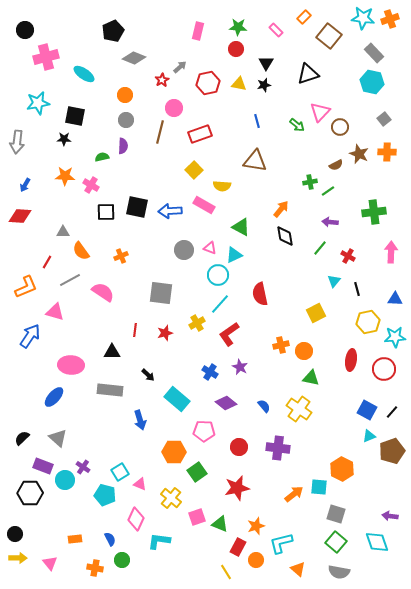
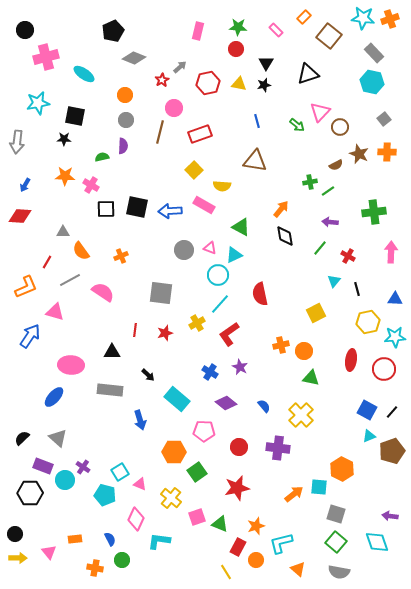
black square at (106, 212): moved 3 px up
yellow cross at (299, 409): moved 2 px right, 6 px down; rotated 10 degrees clockwise
pink triangle at (50, 563): moved 1 px left, 11 px up
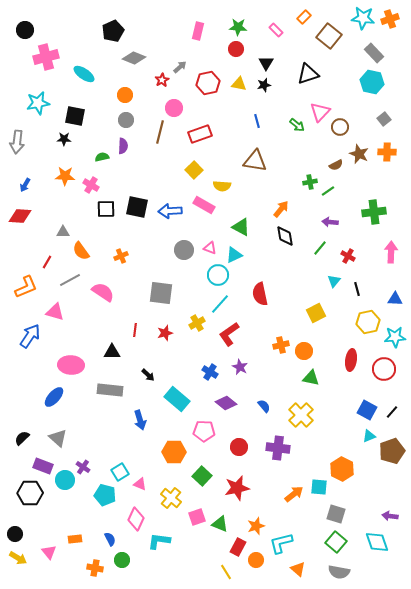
green square at (197, 472): moved 5 px right, 4 px down; rotated 12 degrees counterclockwise
yellow arrow at (18, 558): rotated 30 degrees clockwise
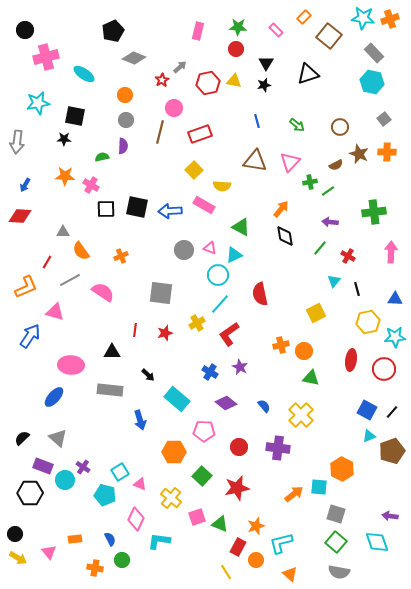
yellow triangle at (239, 84): moved 5 px left, 3 px up
pink triangle at (320, 112): moved 30 px left, 50 px down
orange triangle at (298, 569): moved 8 px left, 5 px down
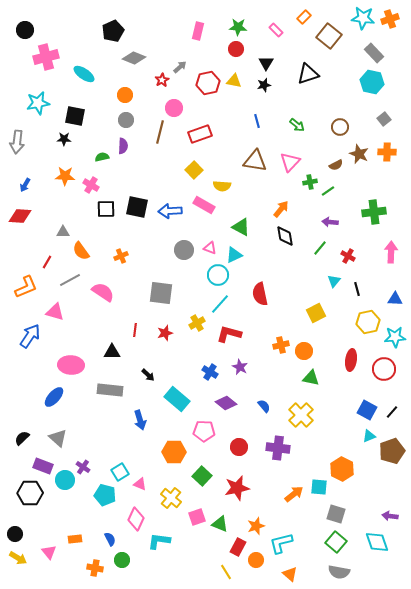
red L-shape at (229, 334): rotated 50 degrees clockwise
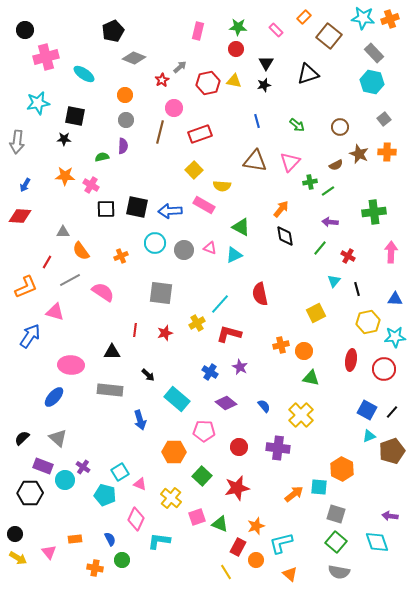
cyan circle at (218, 275): moved 63 px left, 32 px up
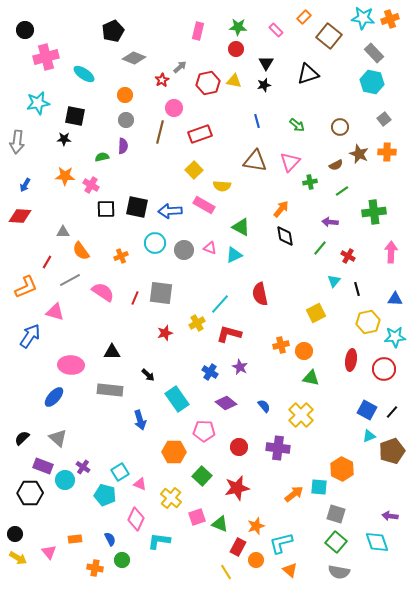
green line at (328, 191): moved 14 px right
red line at (135, 330): moved 32 px up; rotated 16 degrees clockwise
cyan rectangle at (177, 399): rotated 15 degrees clockwise
orange triangle at (290, 574): moved 4 px up
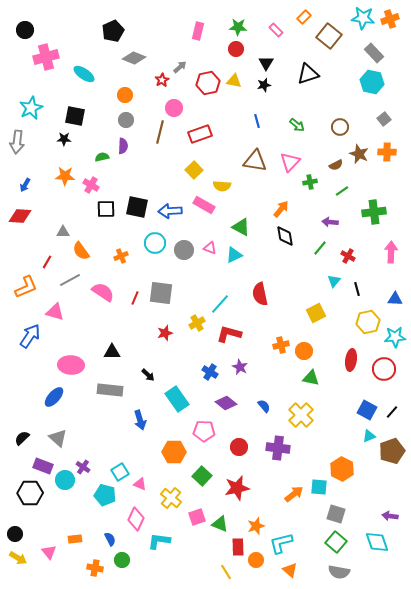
cyan star at (38, 103): moved 7 px left, 5 px down; rotated 15 degrees counterclockwise
red rectangle at (238, 547): rotated 30 degrees counterclockwise
